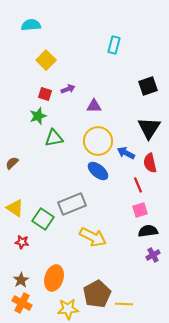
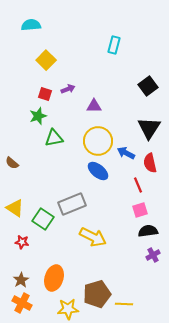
black square: rotated 18 degrees counterclockwise
brown semicircle: rotated 96 degrees counterclockwise
brown pentagon: rotated 12 degrees clockwise
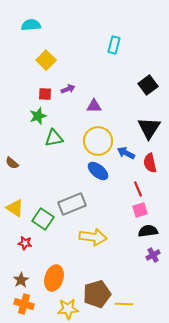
black square: moved 1 px up
red square: rotated 16 degrees counterclockwise
red line: moved 4 px down
yellow arrow: rotated 20 degrees counterclockwise
red star: moved 3 px right, 1 px down
orange cross: moved 2 px right, 1 px down; rotated 12 degrees counterclockwise
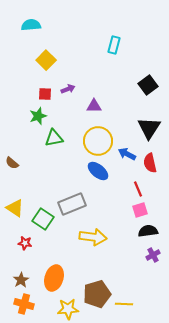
blue arrow: moved 1 px right, 1 px down
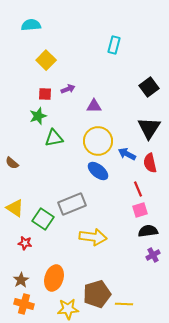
black square: moved 1 px right, 2 px down
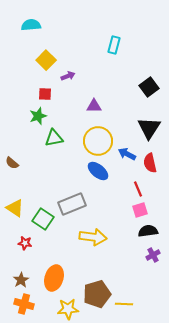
purple arrow: moved 13 px up
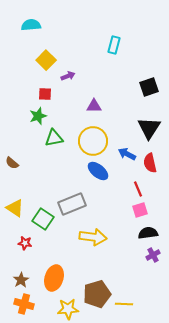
black square: rotated 18 degrees clockwise
yellow circle: moved 5 px left
black semicircle: moved 2 px down
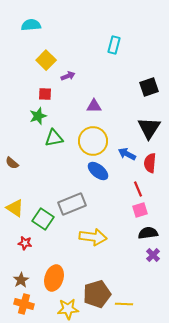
red semicircle: rotated 18 degrees clockwise
purple cross: rotated 16 degrees counterclockwise
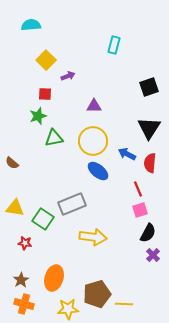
yellow triangle: rotated 24 degrees counterclockwise
black semicircle: rotated 126 degrees clockwise
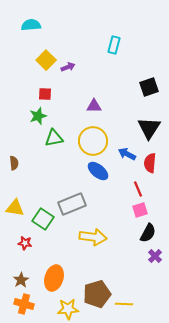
purple arrow: moved 9 px up
brown semicircle: moved 2 px right; rotated 136 degrees counterclockwise
purple cross: moved 2 px right, 1 px down
